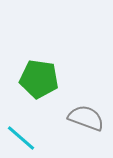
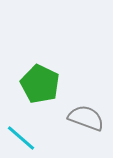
green pentagon: moved 1 px right, 5 px down; rotated 18 degrees clockwise
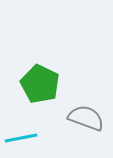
cyan line: rotated 52 degrees counterclockwise
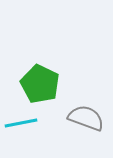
cyan line: moved 15 px up
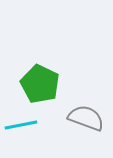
cyan line: moved 2 px down
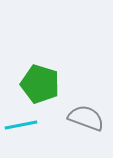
green pentagon: rotated 9 degrees counterclockwise
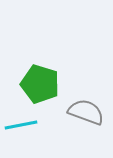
gray semicircle: moved 6 px up
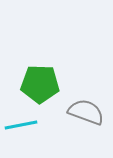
green pentagon: rotated 15 degrees counterclockwise
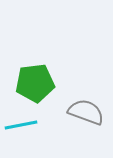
green pentagon: moved 5 px left, 1 px up; rotated 9 degrees counterclockwise
